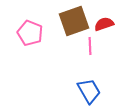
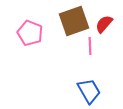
red semicircle: rotated 30 degrees counterclockwise
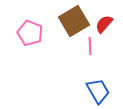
brown square: rotated 12 degrees counterclockwise
blue trapezoid: moved 9 px right
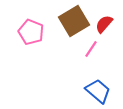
pink pentagon: moved 1 px right, 1 px up
pink line: moved 1 px right, 3 px down; rotated 36 degrees clockwise
blue trapezoid: rotated 20 degrees counterclockwise
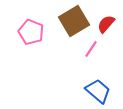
red semicircle: moved 2 px right
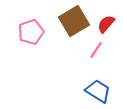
pink pentagon: rotated 30 degrees clockwise
pink line: moved 5 px right, 1 px down
blue trapezoid: rotated 8 degrees counterclockwise
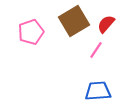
blue trapezoid: rotated 36 degrees counterclockwise
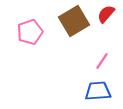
red semicircle: moved 10 px up
pink pentagon: moved 1 px left
pink line: moved 6 px right, 11 px down
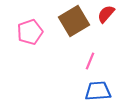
pink line: moved 12 px left; rotated 12 degrees counterclockwise
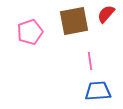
brown square: rotated 20 degrees clockwise
pink line: rotated 30 degrees counterclockwise
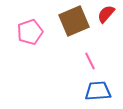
brown square: rotated 12 degrees counterclockwise
pink line: rotated 18 degrees counterclockwise
